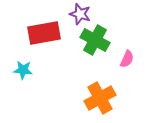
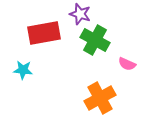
pink semicircle: moved 5 px down; rotated 90 degrees clockwise
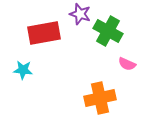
green cross: moved 13 px right, 9 px up
orange cross: rotated 16 degrees clockwise
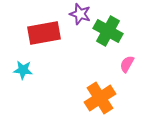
pink semicircle: rotated 96 degrees clockwise
orange cross: rotated 20 degrees counterclockwise
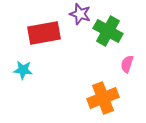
pink semicircle: rotated 12 degrees counterclockwise
orange cross: moved 3 px right; rotated 12 degrees clockwise
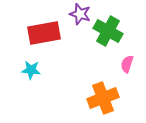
cyan star: moved 8 px right
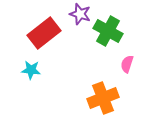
red rectangle: rotated 28 degrees counterclockwise
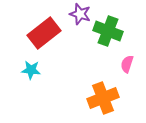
green cross: rotated 8 degrees counterclockwise
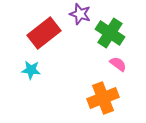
green cross: moved 2 px right, 2 px down; rotated 12 degrees clockwise
pink semicircle: moved 9 px left; rotated 108 degrees clockwise
